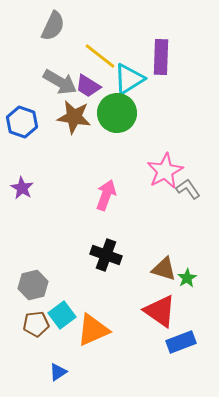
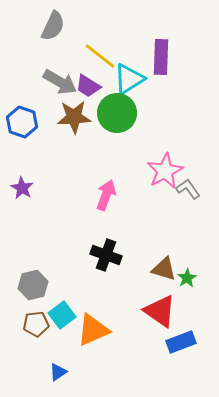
brown star: rotated 12 degrees counterclockwise
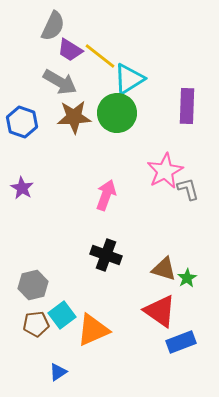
purple rectangle: moved 26 px right, 49 px down
purple trapezoid: moved 18 px left, 36 px up
gray L-shape: rotated 20 degrees clockwise
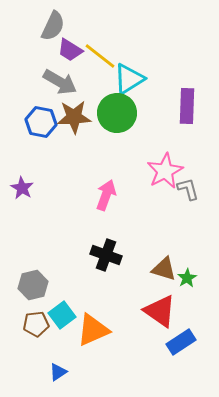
blue hexagon: moved 19 px right; rotated 8 degrees counterclockwise
blue rectangle: rotated 12 degrees counterclockwise
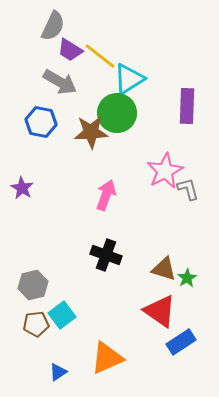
brown star: moved 17 px right, 15 px down
orange triangle: moved 14 px right, 28 px down
